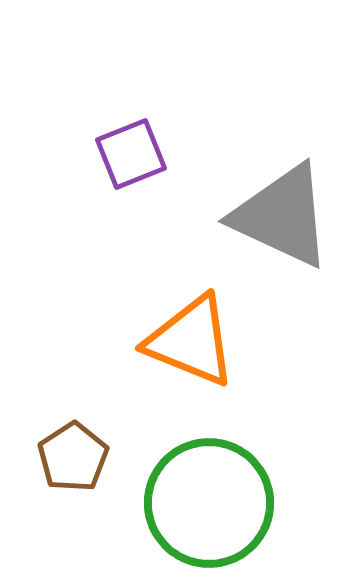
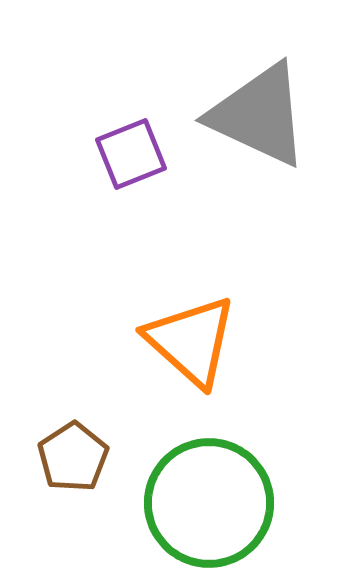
gray triangle: moved 23 px left, 101 px up
orange triangle: rotated 20 degrees clockwise
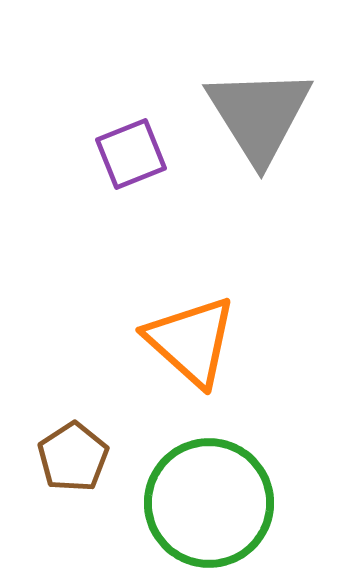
gray triangle: rotated 33 degrees clockwise
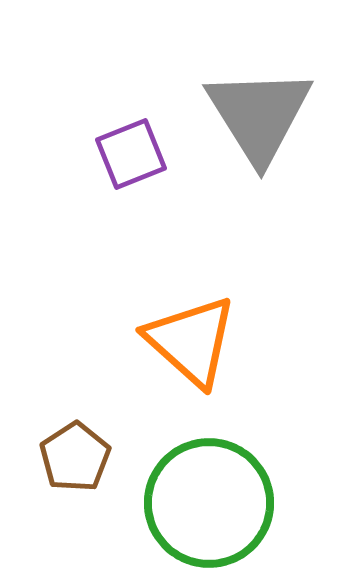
brown pentagon: moved 2 px right
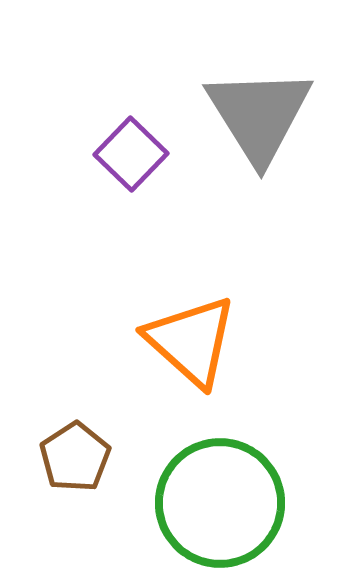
purple square: rotated 24 degrees counterclockwise
green circle: moved 11 px right
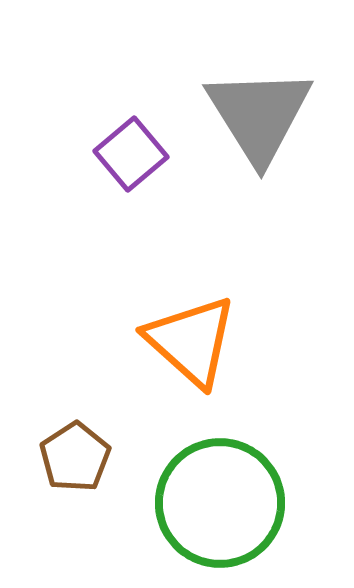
purple square: rotated 6 degrees clockwise
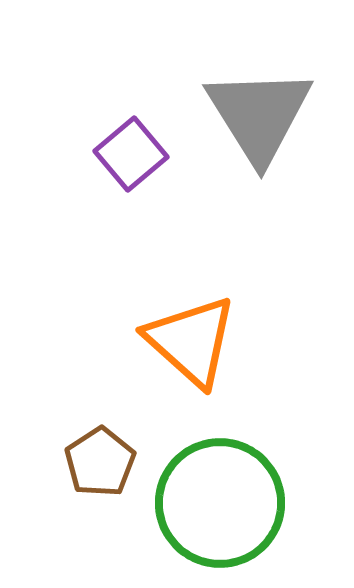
brown pentagon: moved 25 px right, 5 px down
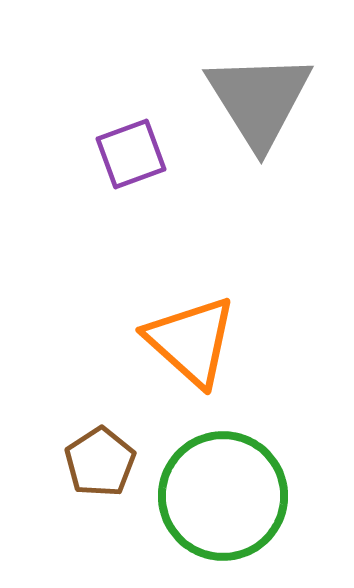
gray triangle: moved 15 px up
purple square: rotated 20 degrees clockwise
green circle: moved 3 px right, 7 px up
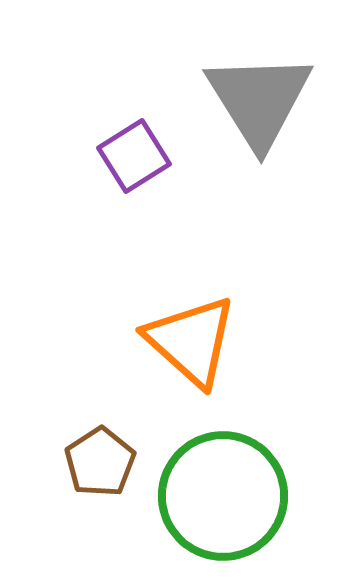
purple square: moved 3 px right, 2 px down; rotated 12 degrees counterclockwise
